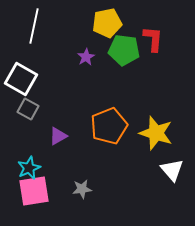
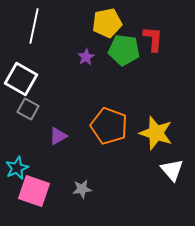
orange pentagon: rotated 30 degrees counterclockwise
cyan star: moved 12 px left
pink square: rotated 28 degrees clockwise
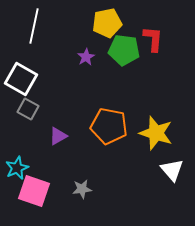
orange pentagon: rotated 9 degrees counterclockwise
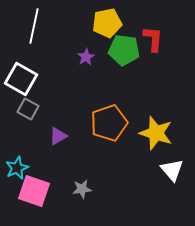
orange pentagon: moved 3 px up; rotated 30 degrees counterclockwise
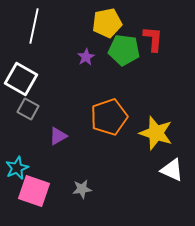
orange pentagon: moved 6 px up
white triangle: rotated 25 degrees counterclockwise
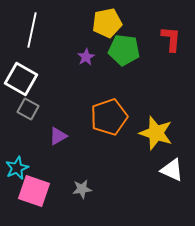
white line: moved 2 px left, 4 px down
red L-shape: moved 18 px right
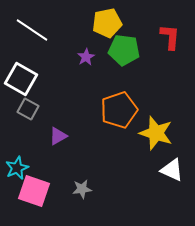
white line: rotated 68 degrees counterclockwise
red L-shape: moved 1 px left, 2 px up
orange pentagon: moved 10 px right, 7 px up
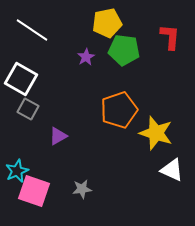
cyan star: moved 3 px down
